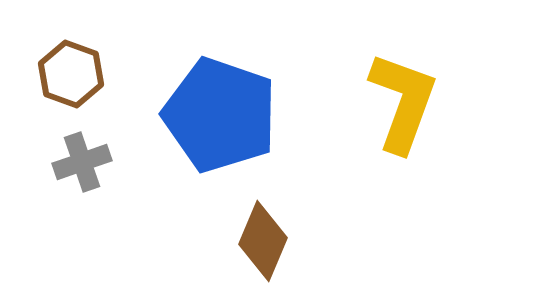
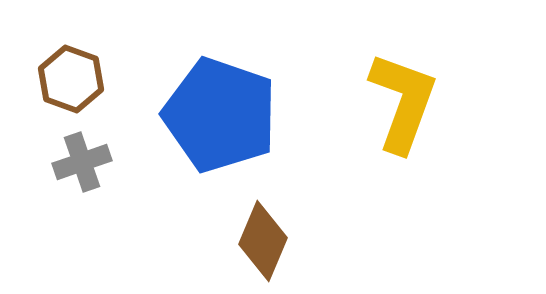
brown hexagon: moved 5 px down
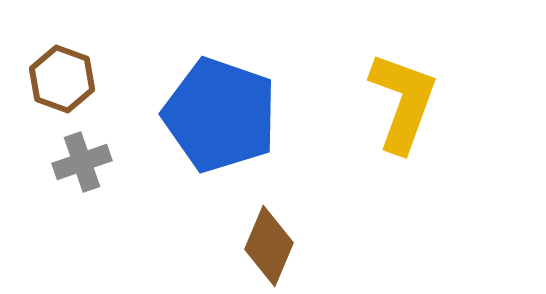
brown hexagon: moved 9 px left
brown diamond: moved 6 px right, 5 px down
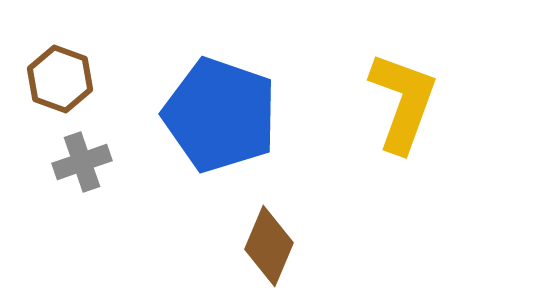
brown hexagon: moved 2 px left
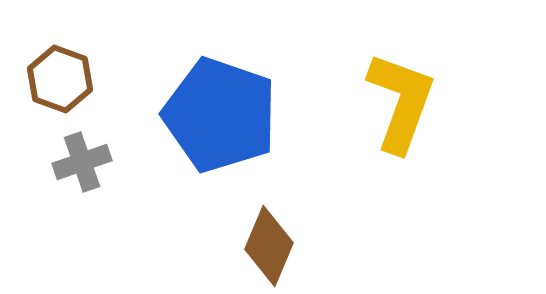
yellow L-shape: moved 2 px left
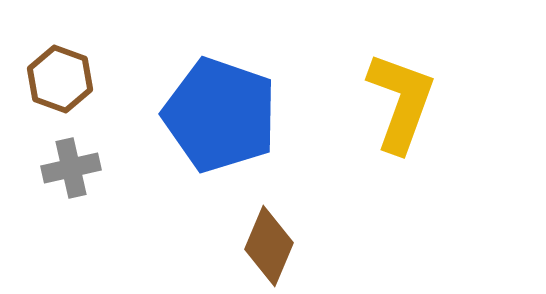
gray cross: moved 11 px left, 6 px down; rotated 6 degrees clockwise
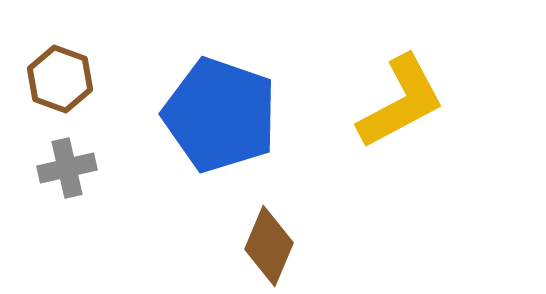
yellow L-shape: rotated 42 degrees clockwise
gray cross: moved 4 px left
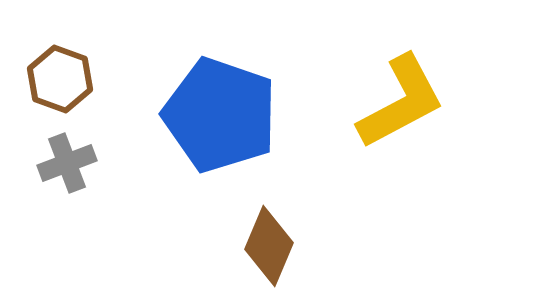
gray cross: moved 5 px up; rotated 8 degrees counterclockwise
